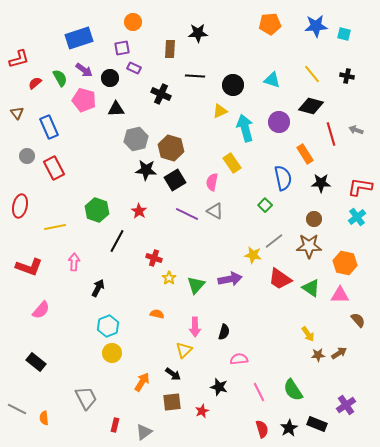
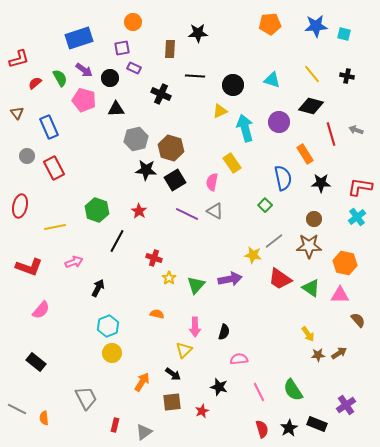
pink arrow at (74, 262): rotated 66 degrees clockwise
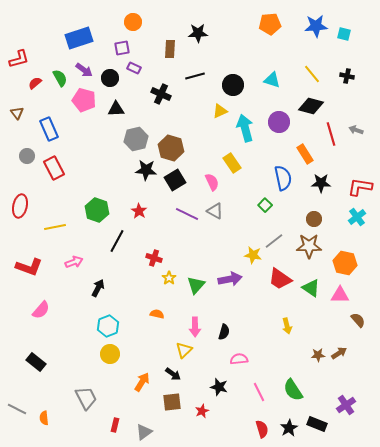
black line at (195, 76): rotated 18 degrees counterclockwise
blue rectangle at (49, 127): moved 2 px down
pink semicircle at (212, 182): rotated 144 degrees clockwise
yellow arrow at (308, 334): moved 21 px left, 8 px up; rotated 21 degrees clockwise
yellow circle at (112, 353): moved 2 px left, 1 px down
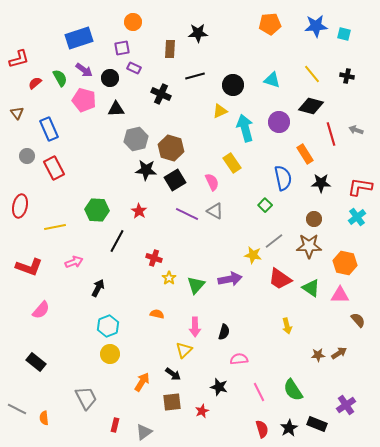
green hexagon at (97, 210): rotated 15 degrees counterclockwise
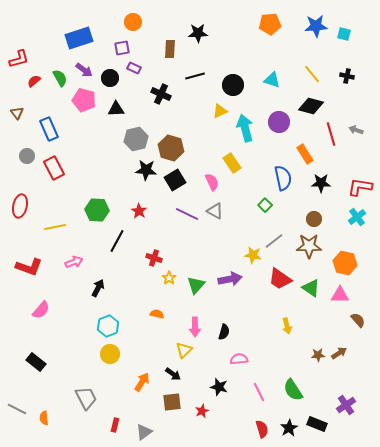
red semicircle at (35, 83): moved 1 px left, 2 px up
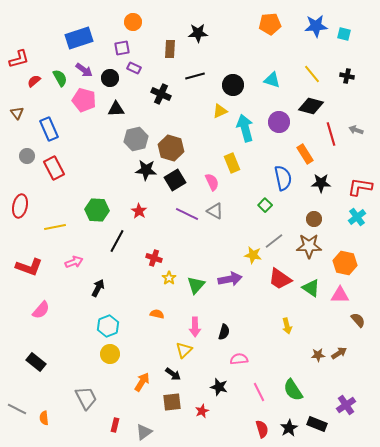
yellow rectangle at (232, 163): rotated 12 degrees clockwise
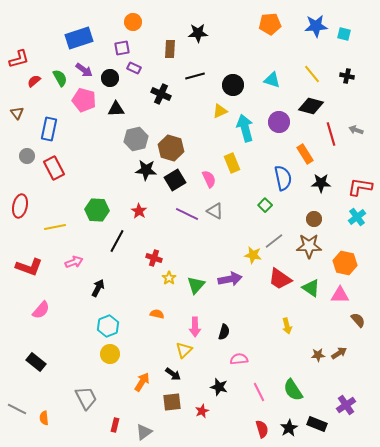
blue rectangle at (49, 129): rotated 35 degrees clockwise
pink semicircle at (212, 182): moved 3 px left, 3 px up
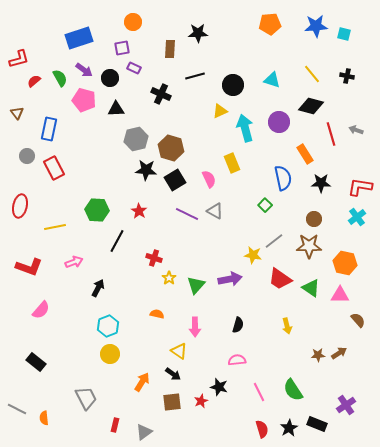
black semicircle at (224, 332): moved 14 px right, 7 px up
yellow triangle at (184, 350): moved 5 px left, 1 px down; rotated 42 degrees counterclockwise
pink semicircle at (239, 359): moved 2 px left, 1 px down
red star at (202, 411): moved 1 px left, 10 px up
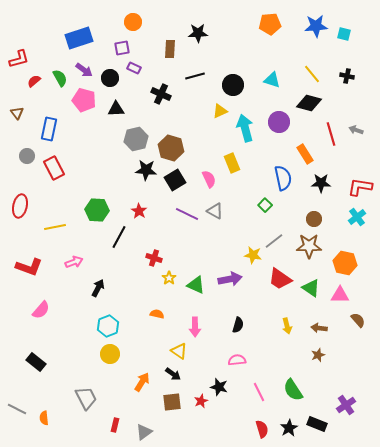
black diamond at (311, 106): moved 2 px left, 3 px up
black line at (117, 241): moved 2 px right, 4 px up
green triangle at (196, 285): rotated 48 degrees counterclockwise
brown arrow at (339, 353): moved 20 px left, 25 px up; rotated 140 degrees counterclockwise
brown star at (318, 355): rotated 16 degrees counterclockwise
